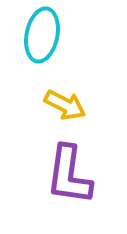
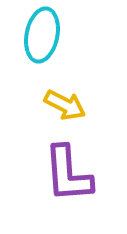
purple L-shape: moved 1 px left, 1 px up; rotated 12 degrees counterclockwise
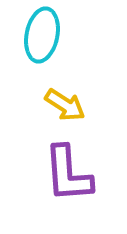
yellow arrow: rotated 6 degrees clockwise
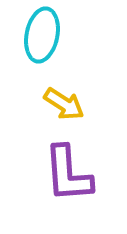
yellow arrow: moved 1 px left, 1 px up
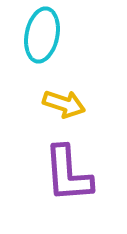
yellow arrow: rotated 15 degrees counterclockwise
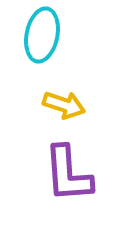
yellow arrow: moved 1 px down
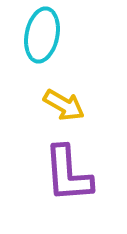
yellow arrow: rotated 12 degrees clockwise
